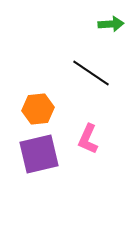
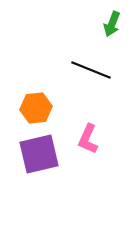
green arrow: moved 1 px right; rotated 115 degrees clockwise
black line: moved 3 px up; rotated 12 degrees counterclockwise
orange hexagon: moved 2 px left, 1 px up
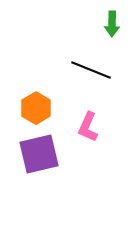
green arrow: rotated 20 degrees counterclockwise
orange hexagon: rotated 24 degrees counterclockwise
pink L-shape: moved 12 px up
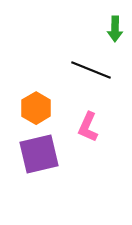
green arrow: moved 3 px right, 5 px down
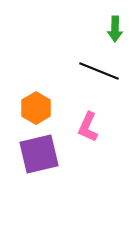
black line: moved 8 px right, 1 px down
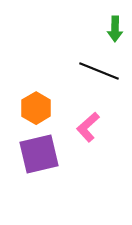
pink L-shape: rotated 24 degrees clockwise
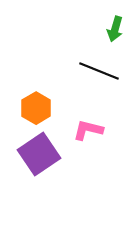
green arrow: rotated 15 degrees clockwise
pink L-shape: moved 3 px down; rotated 56 degrees clockwise
purple square: rotated 21 degrees counterclockwise
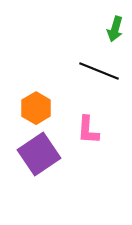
pink L-shape: rotated 100 degrees counterclockwise
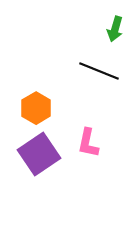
pink L-shape: moved 13 px down; rotated 8 degrees clockwise
